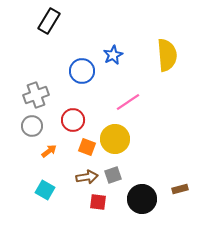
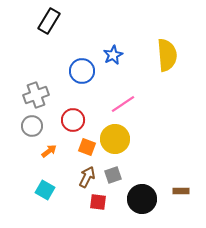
pink line: moved 5 px left, 2 px down
brown arrow: rotated 55 degrees counterclockwise
brown rectangle: moved 1 px right, 2 px down; rotated 14 degrees clockwise
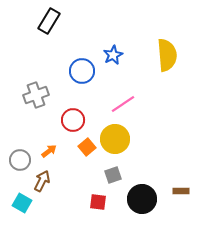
gray circle: moved 12 px left, 34 px down
orange square: rotated 30 degrees clockwise
brown arrow: moved 45 px left, 4 px down
cyan square: moved 23 px left, 13 px down
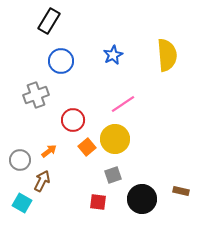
blue circle: moved 21 px left, 10 px up
brown rectangle: rotated 14 degrees clockwise
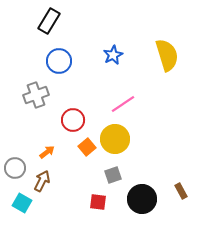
yellow semicircle: rotated 12 degrees counterclockwise
blue circle: moved 2 px left
orange arrow: moved 2 px left, 1 px down
gray circle: moved 5 px left, 8 px down
brown rectangle: rotated 49 degrees clockwise
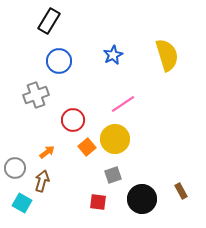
brown arrow: rotated 10 degrees counterclockwise
